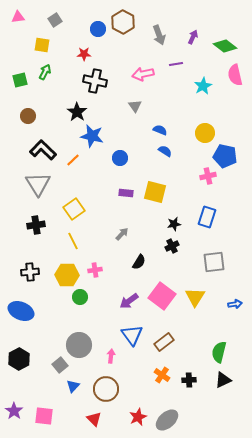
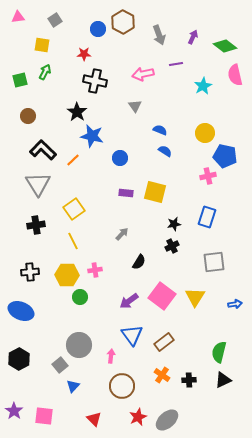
brown circle at (106, 389): moved 16 px right, 3 px up
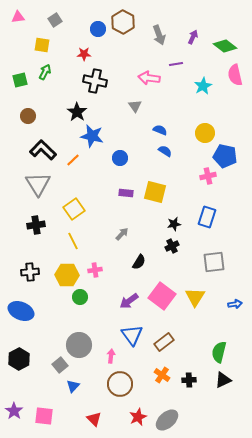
pink arrow at (143, 74): moved 6 px right, 4 px down; rotated 20 degrees clockwise
brown circle at (122, 386): moved 2 px left, 2 px up
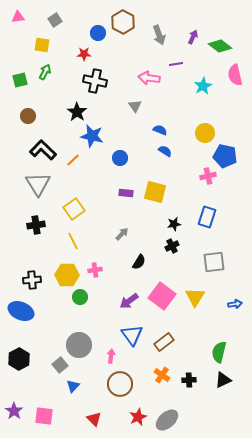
blue circle at (98, 29): moved 4 px down
green diamond at (225, 46): moved 5 px left
black cross at (30, 272): moved 2 px right, 8 px down
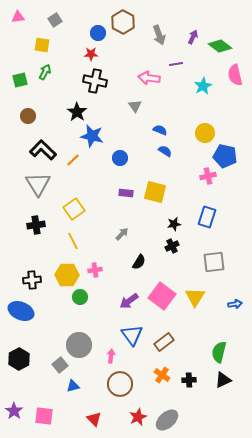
red star at (84, 54): moved 7 px right
blue triangle at (73, 386): rotated 32 degrees clockwise
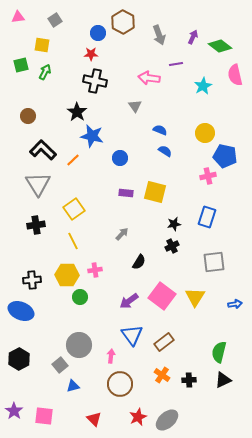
green square at (20, 80): moved 1 px right, 15 px up
